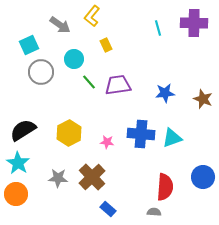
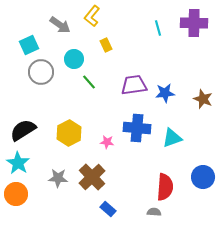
purple trapezoid: moved 16 px right
blue cross: moved 4 px left, 6 px up
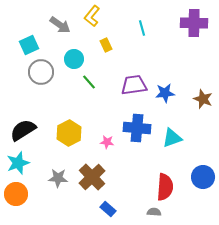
cyan line: moved 16 px left
cyan star: rotated 20 degrees clockwise
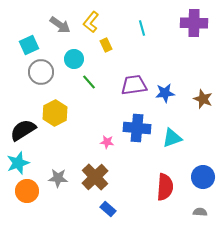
yellow L-shape: moved 1 px left, 6 px down
yellow hexagon: moved 14 px left, 20 px up
brown cross: moved 3 px right
orange circle: moved 11 px right, 3 px up
gray semicircle: moved 46 px right
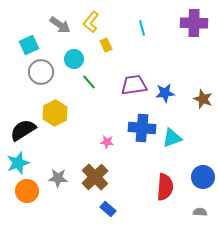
blue cross: moved 5 px right
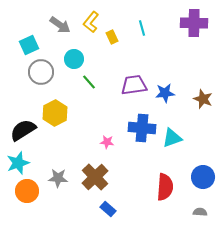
yellow rectangle: moved 6 px right, 8 px up
